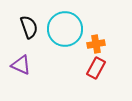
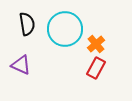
black semicircle: moved 2 px left, 3 px up; rotated 10 degrees clockwise
orange cross: rotated 30 degrees counterclockwise
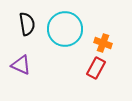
orange cross: moved 7 px right, 1 px up; rotated 30 degrees counterclockwise
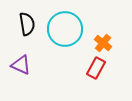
orange cross: rotated 18 degrees clockwise
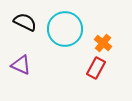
black semicircle: moved 2 px left, 2 px up; rotated 55 degrees counterclockwise
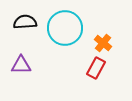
black semicircle: rotated 30 degrees counterclockwise
cyan circle: moved 1 px up
purple triangle: rotated 25 degrees counterclockwise
